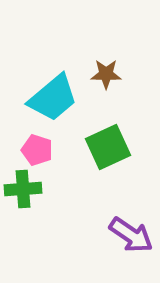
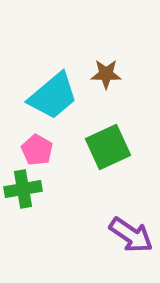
cyan trapezoid: moved 2 px up
pink pentagon: rotated 12 degrees clockwise
green cross: rotated 6 degrees counterclockwise
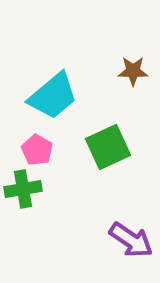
brown star: moved 27 px right, 3 px up
purple arrow: moved 5 px down
